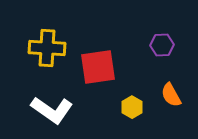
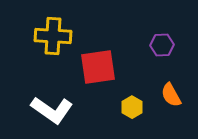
yellow cross: moved 6 px right, 12 px up
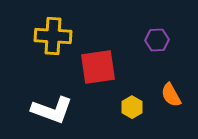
purple hexagon: moved 5 px left, 5 px up
white L-shape: rotated 15 degrees counterclockwise
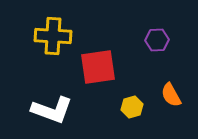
yellow hexagon: rotated 15 degrees clockwise
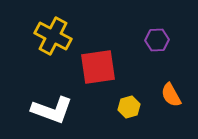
yellow cross: rotated 24 degrees clockwise
yellow hexagon: moved 3 px left
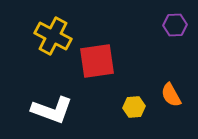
purple hexagon: moved 18 px right, 15 px up
red square: moved 1 px left, 6 px up
yellow hexagon: moved 5 px right; rotated 10 degrees clockwise
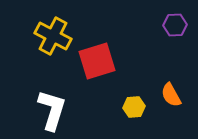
red square: rotated 9 degrees counterclockwise
white L-shape: rotated 93 degrees counterclockwise
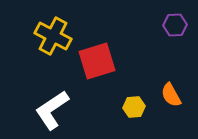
white L-shape: rotated 141 degrees counterclockwise
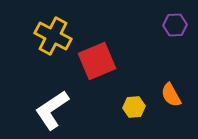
red square: rotated 6 degrees counterclockwise
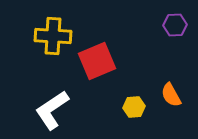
yellow cross: rotated 24 degrees counterclockwise
